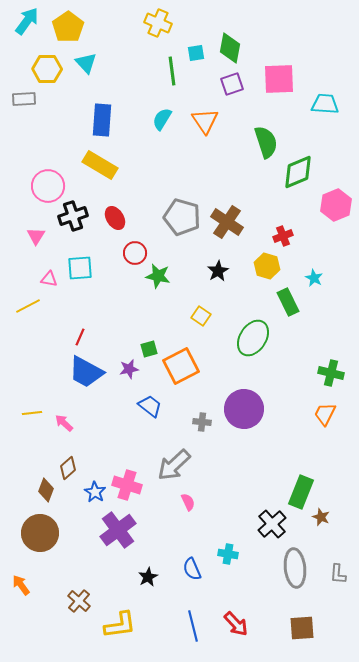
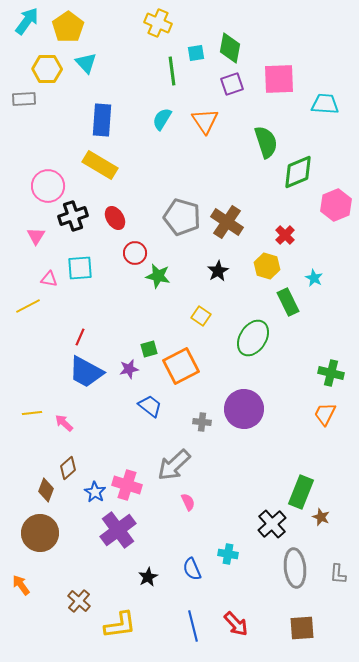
red cross at (283, 236): moved 2 px right, 1 px up; rotated 24 degrees counterclockwise
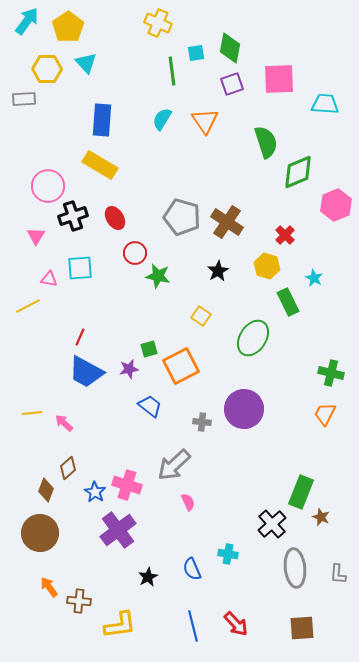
orange arrow at (21, 585): moved 28 px right, 2 px down
brown cross at (79, 601): rotated 35 degrees counterclockwise
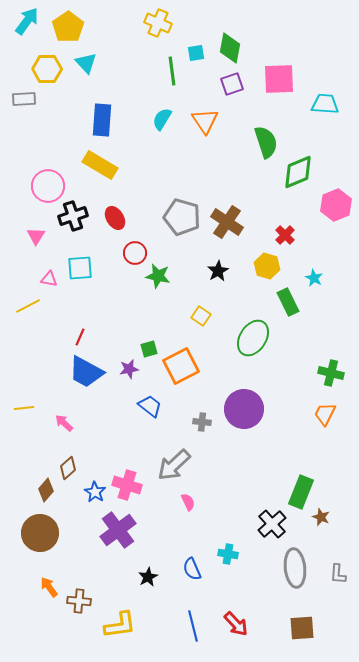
yellow line at (32, 413): moved 8 px left, 5 px up
brown diamond at (46, 490): rotated 20 degrees clockwise
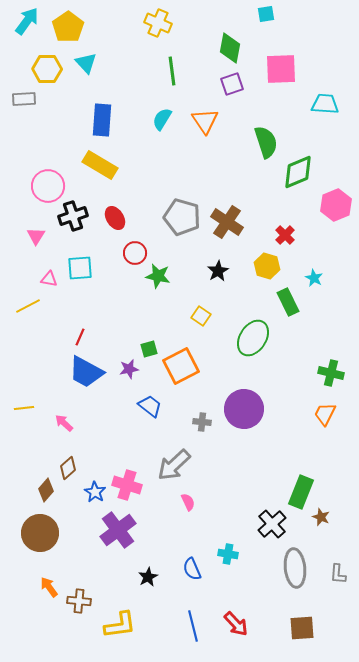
cyan square at (196, 53): moved 70 px right, 39 px up
pink square at (279, 79): moved 2 px right, 10 px up
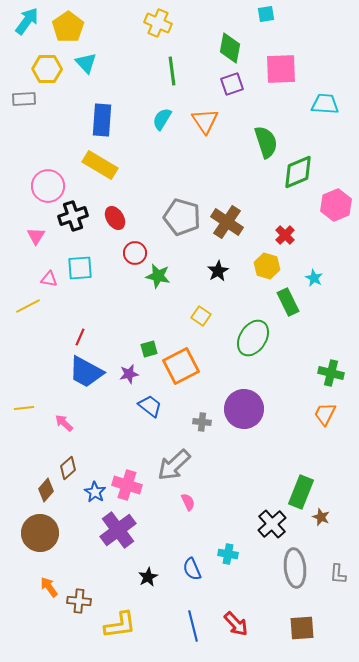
purple star at (129, 369): moved 5 px down
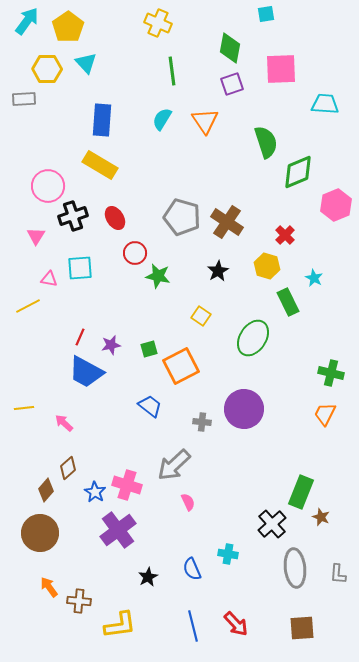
purple star at (129, 374): moved 18 px left, 29 px up
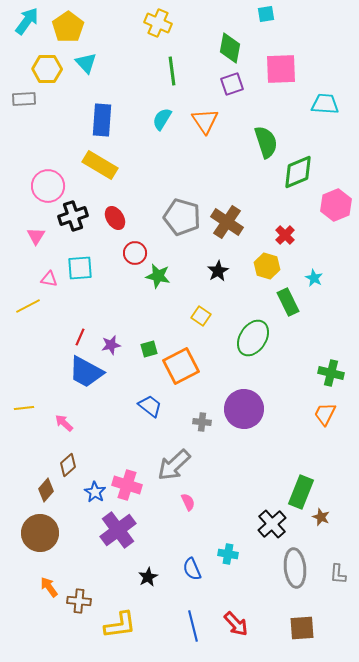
brown diamond at (68, 468): moved 3 px up
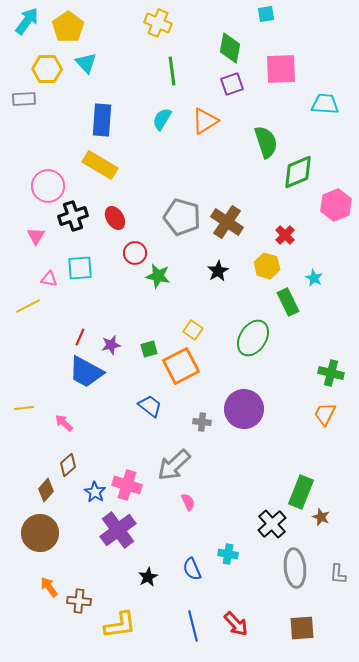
orange triangle at (205, 121): rotated 32 degrees clockwise
yellow square at (201, 316): moved 8 px left, 14 px down
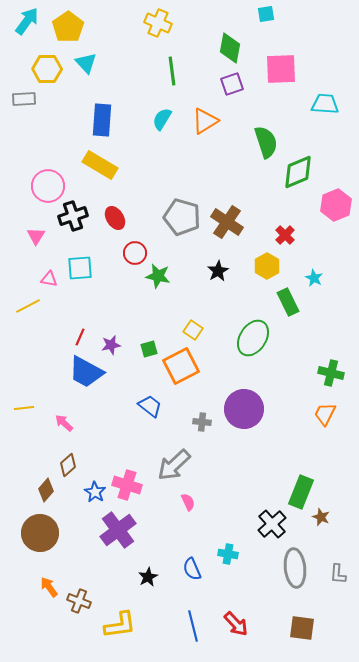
yellow hexagon at (267, 266): rotated 15 degrees clockwise
brown cross at (79, 601): rotated 15 degrees clockwise
brown square at (302, 628): rotated 12 degrees clockwise
